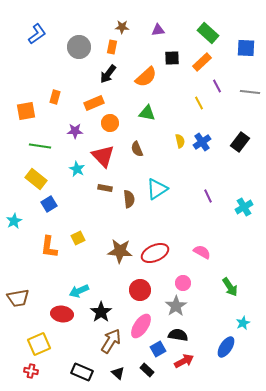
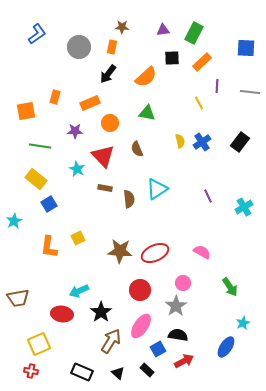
purple triangle at (158, 30): moved 5 px right
green rectangle at (208, 33): moved 14 px left; rotated 75 degrees clockwise
purple line at (217, 86): rotated 32 degrees clockwise
orange rectangle at (94, 103): moved 4 px left
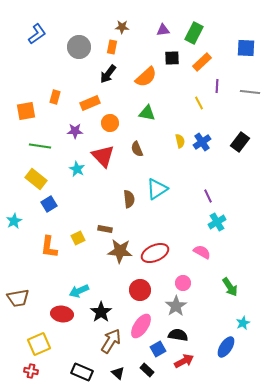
brown rectangle at (105, 188): moved 41 px down
cyan cross at (244, 207): moved 27 px left, 15 px down
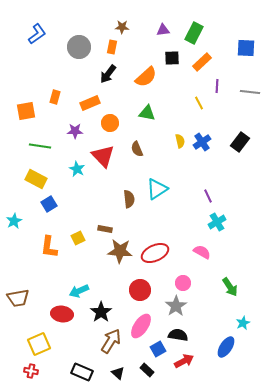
yellow rectangle at (36, 179): rotated 10 degrees counterclockwise
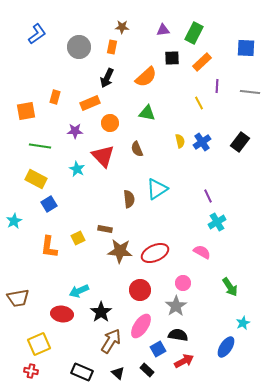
black arrow at (108, 74): moved 1 px left, 4 px down; rotated 12 degrees counterclockwise
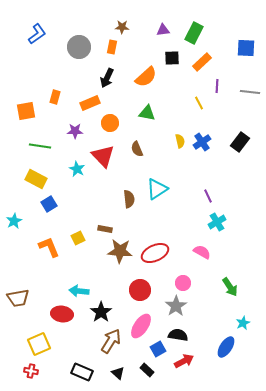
orange L-shape at (49, 247): rotated 150 degrees clockwise
cyan arrow at (79, 291): rotated 30 degrees clockwise
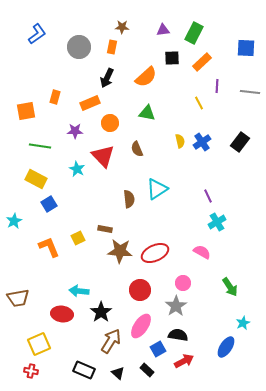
black rectangle at (82, 372): moved 2 px right, 2 px up
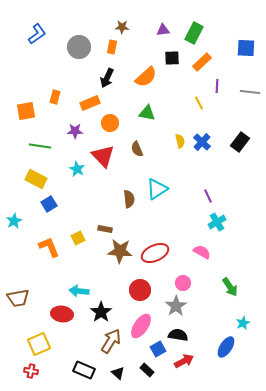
blue cross at (202, 142): rotated 12 degrees counterclockwise
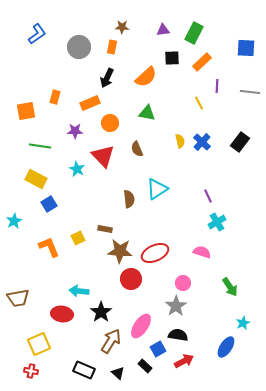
pink semicircle at (202, 252): rotated 12 degrees counterclockwise
red circle at (140, 290): moved 9 px left, 11 px up
black rectangle at (147, 370): moved 2 px left, 4 px up
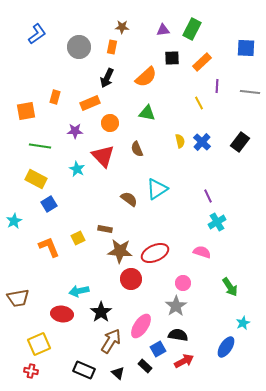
green rectangle at (194, 33): moved 2 px left, 4 px up
brown semicircle at (129, 199): rotated 48 degrees counterclockwise
cyan arrow at (79, 291): rotated 18 degrees counterclockwise
